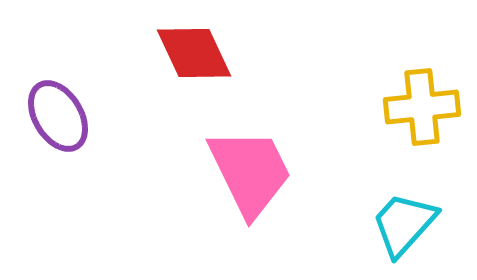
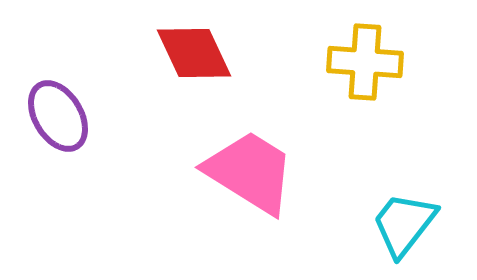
yellow cross: moved 57 px left, 45 px up; rotated 10 degrees clockwise
pink trapezoid: rotated 32 degrees counterclockwise
cyan trapezoid: rotated 4 degrees counterclockwise
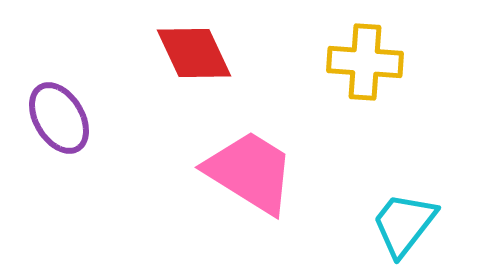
purple ellipse: moved 1 px right, 2 px down
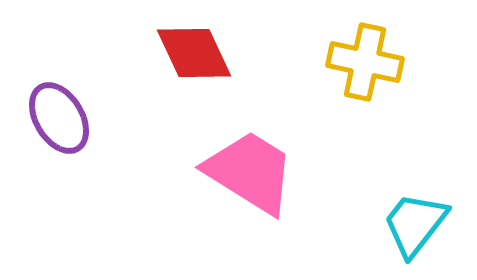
yellow cross: rotated 8 degrees clockwise
cyan trapezoid: moved 11 px right
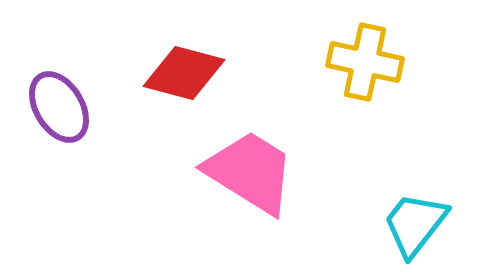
red diamond: moved 10 px left, 20 px down; rotated 50 degrees counterclockwise
purple ellipse: moved 11 px up
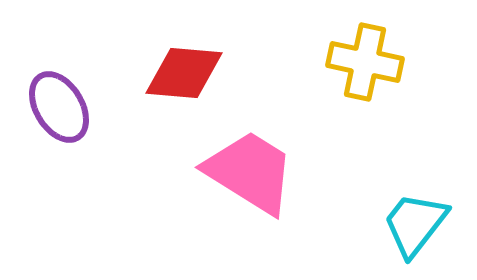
red diamond: rotated 10 degrees counterclockwise
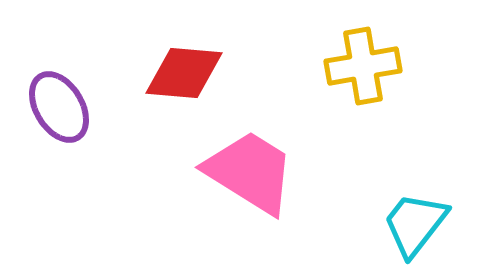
yellow cross: moved 2 px left, 4 px down; rotated 22 degrees counterclockwise
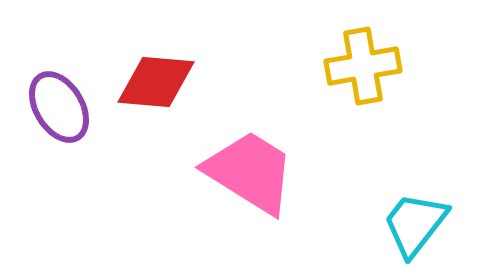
red diamond: moved 28 px left, 9 px down
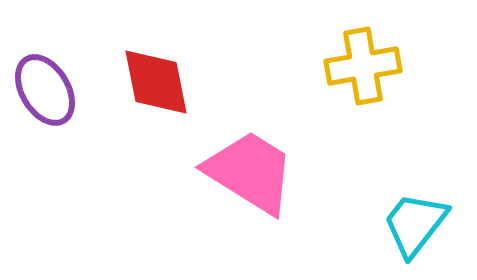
red diamond: rotated 74 degrees clockwise
purple ellipse: moved 14 px left, 17 px up
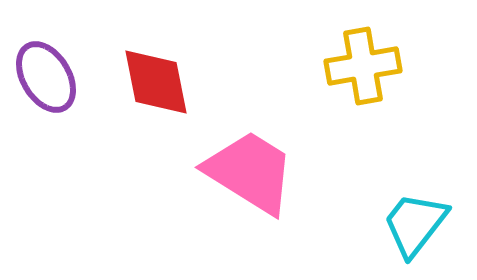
purple ellipse: moved 1 px right, 13 px up
